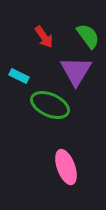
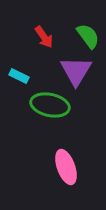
green ellipse: rotated 12 degrees counterclockwise
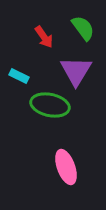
green semicircle: moved 5 px left, 8 px up
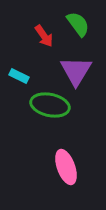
green semicircle: moved 5 px left, 4 px up
red arrow: moved 1 px up
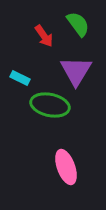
cyan rectangle: moved 1 px right, 2 px down
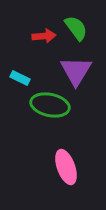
green semicircle: moved 2 px left, 4 px down
red arrow: rotated 60 degrees counterclockwise
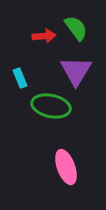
cyan rectangle: rotated 42 degrees clockwise
green ellipse: moved 1 px right, 1 px down
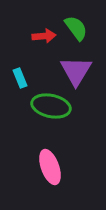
pink ellipse: moved 16 px left
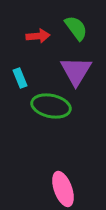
red arrow: moved 6 px left
pink ellipse: moved 13 px right, 22 px down
